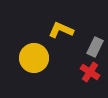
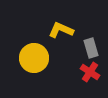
gray rectangle: moved 4 px left, 1 px down; rotated 42 degrees counterclockwise
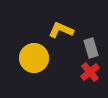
red cross: rotated 18 degrees clockwise
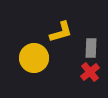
yellow L-shape: moved 2 px down; rotated 140 degrees clockwise
gray rectangle: rotated 18 degrees clockwise
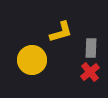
yellow circle: moved 2 px left, 2 px down
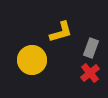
gray rectangle: rotated 18 degrees clockwise
red cross: moved 1 px down
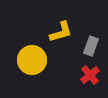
gray rectangle: moved 2 px up
red cross: moved 2 px down
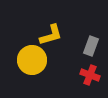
yellow L-shape: moved 10 px left, 3 px down
red cross: rotated 30 degrees counterclockwise
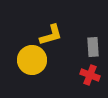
gray rectangle: moved 2 px right, 1 px down; rotated 24 degrees counterclockwise
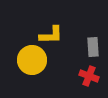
yellow L-shape: rotated 15 degrees clockwise
red cross: moved 1 px left, 1 px down
